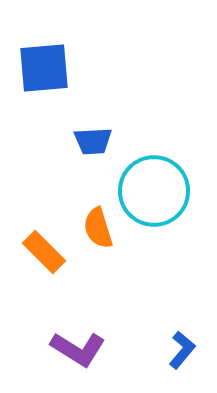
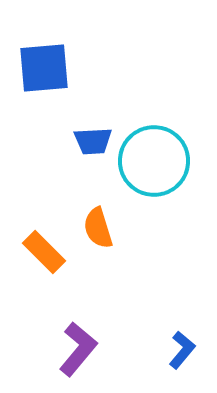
cyan circle: moved 30 px up
purple L-shape: rotated 82 degrees counterclockwise
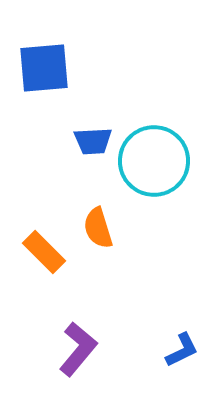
blue L-shape: rotated 24 degrees clockwise
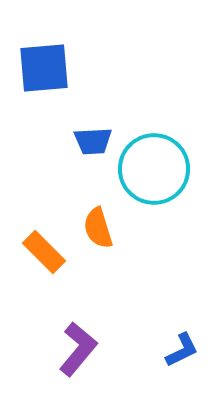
cyan circle: moved 8 px down
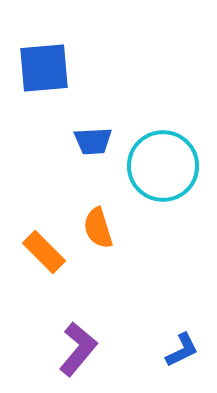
cyan circle: moved 9 px right, 3 px up
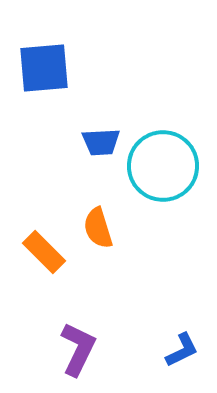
blue trapezoid: moved 8 px right, 1 px down
purple L-shape: rotated 14 degrees counterclockwise
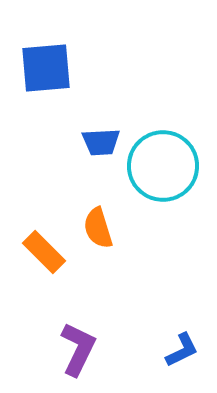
blue square: moved 2 px right
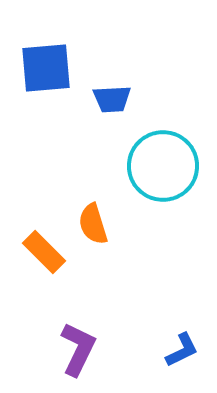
blue trapezoid: moved 11 px right, 43 px up
orange semicircle: moved 5 px left, 4 px up
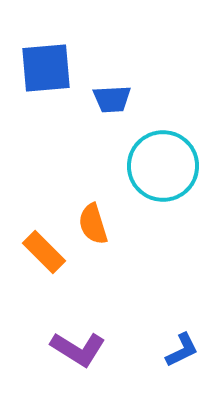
purple L-shape: rotated 96 degrees clockwise
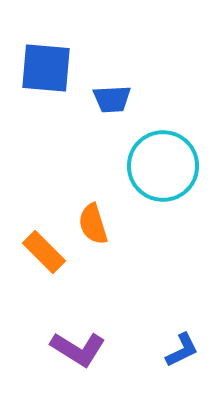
blue square: rotated 10 degrees clockwise
